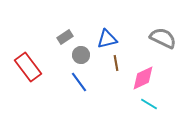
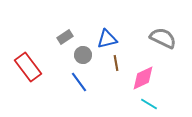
gray circle: moved 2 px right
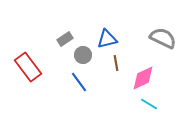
gray rectangle: moved 2 px down
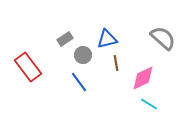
gray semicircle: rotated 16 degrees clockwise
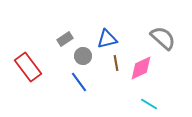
gray circle: moved 1 px down
pink diamond: moved 2 px left, 10 px up
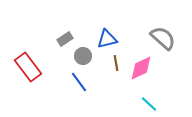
cyan line: rotated 12 degrees clockwise
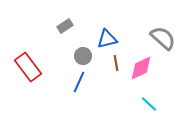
gray rectangle: moved 13 px up
blue line: rotated 60 degrees clockwise
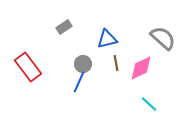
gray rectangle: moved 1 px left, 1 px down
gray circle: moved 8 px down
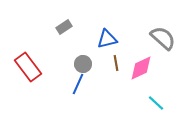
blue line: moved 1 px left, 2 px down
cyan line: moved 7 px right, 1 px up
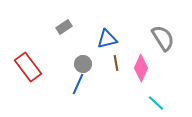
gray semicircle: rotated 16 degrees clockwise
pink diamond: rotated 40 degrees counterclockwise
